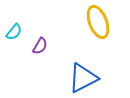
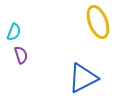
cyan semicircle: rotated 18 degrees counterclockwise
purple semicircle: moved 19 px left, 9 px down; rotated 48 degrees counterclockwise
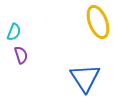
blue triangle: moved 2 px right; rotated 36 degrees counterclockwise
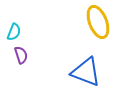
blue triangle: moved 1 px right, 6 px up; rotated 36 degrees counterclockwise
